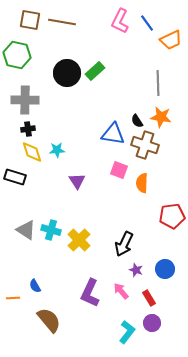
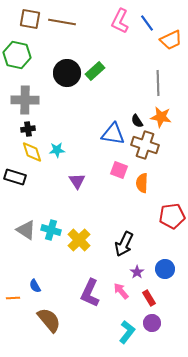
brown square: moved 1 px up
purple star: moved 1 px right, 2 px down; rotated 16 degrees clockwise
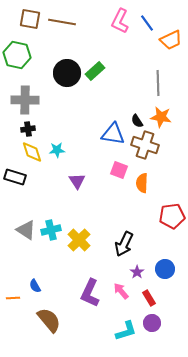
cyan cross: rotated 30 degrees counterclockwise
cyan L-shape: moved 1 px left, 1 px up; rotated 35 degrees clockwise
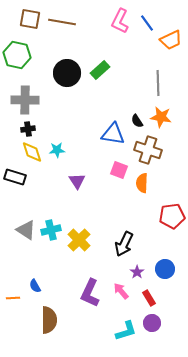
green rectangle: moved 5 px right, 1 px up
brown cross: moved 3 px right, 5 px down
brown semicircle: rotated 40 degrees clockwise
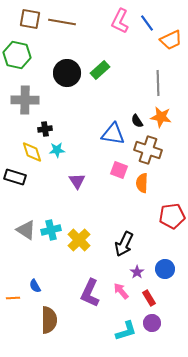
black cross: moved 17 px right
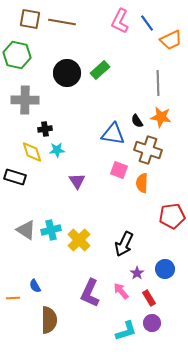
purple star: moved 1 px down
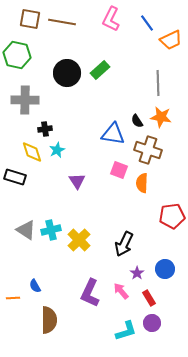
pink L-shape: moved 9 px left, 2 px up
cyan star: rotated 21 degrees counterclockwise
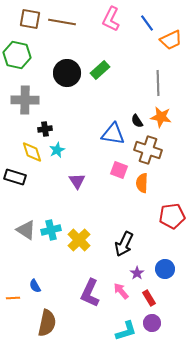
brown semicircle: moved 2 px left, 3 px down; rotated 12 degrees clockwise
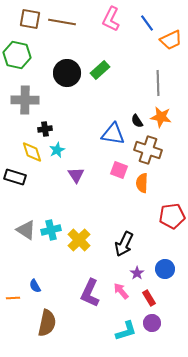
purple triangle: moved 1 px left, 6 px up
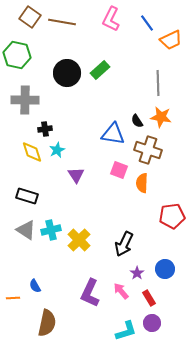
brown square: moved 2 px up; rotated 25 degrees clockwise
black rectangle: moved 12 px right, 19 px down
